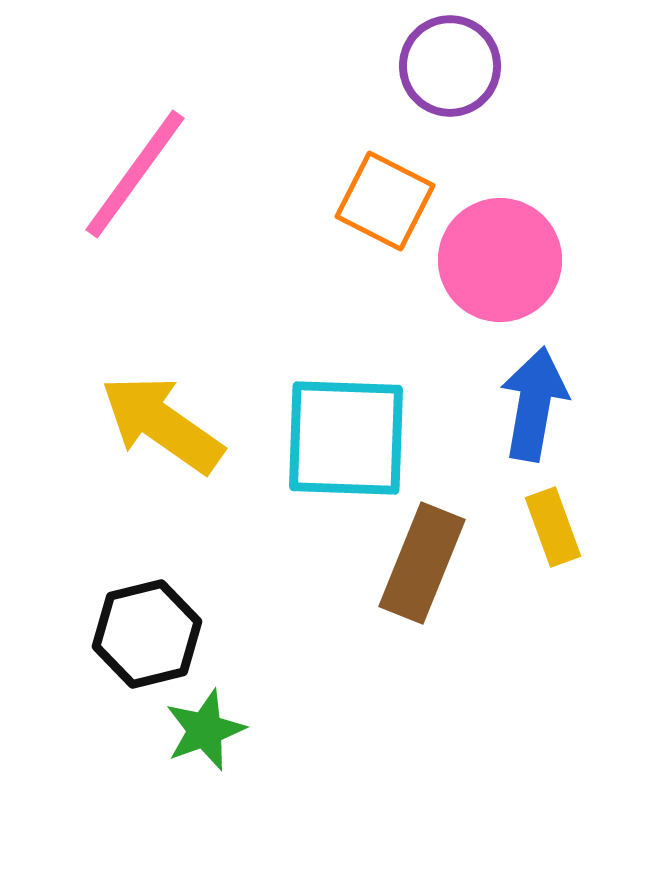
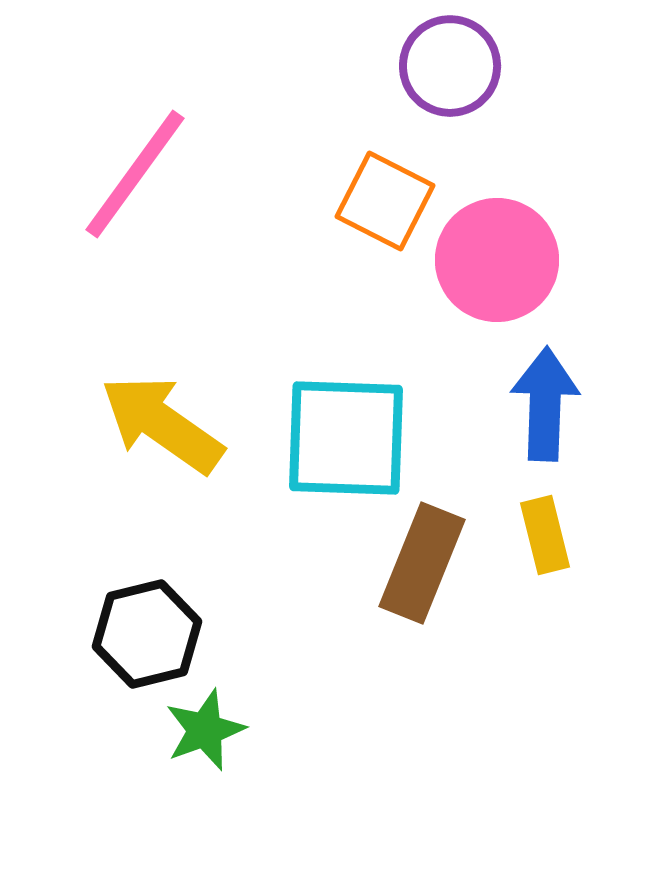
pink circle: moved 3 px left
blue arrow: moved 11 px right; rotated 8 degrees counterclockwise
yellow rectangle: moved 8 px left, 8 px down; rotated 6 degrees clockwise
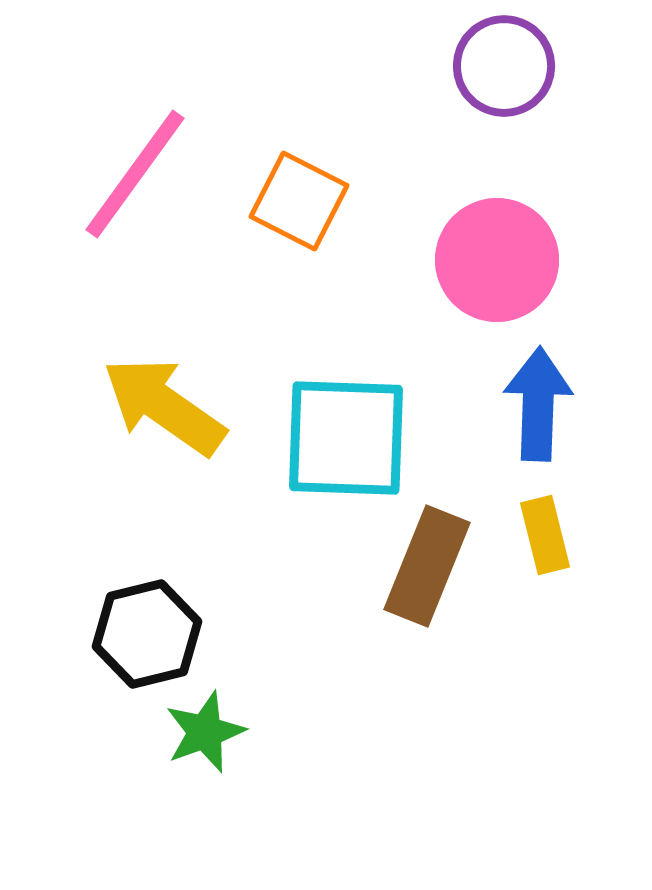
purple circle: moved 54 px right
orange square: moved 86 px left
blue arrow: moved 7 px left
yellow arrow: moved 2 px right, 18 px up
brown rectangle: moved 5 px right, 3 px down
green star: moved 2 px down
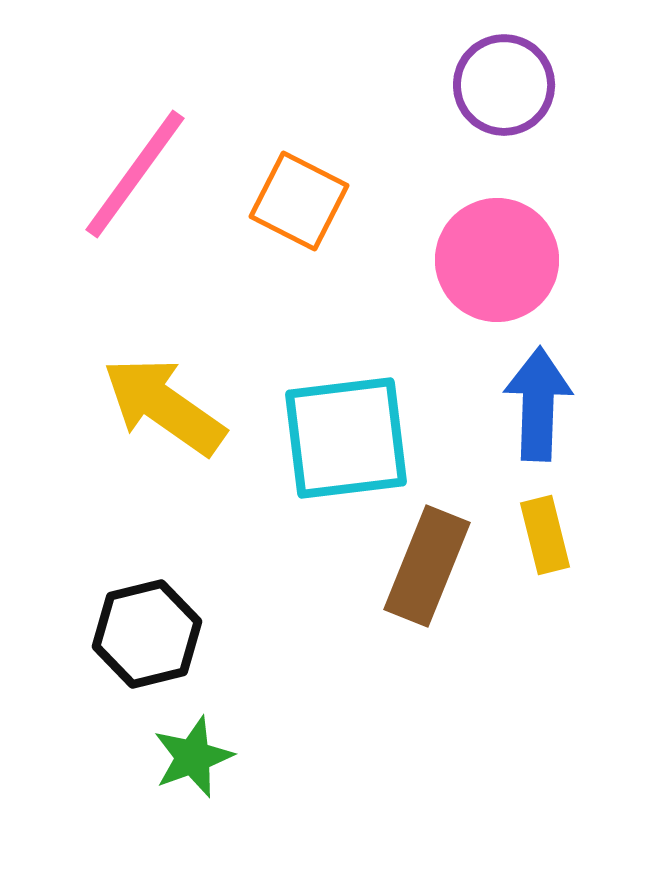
purple circle: moved 19 px down
cyan square: rotated 9 degrees counterclockwise
green star: moved 12 px left, 25 px down
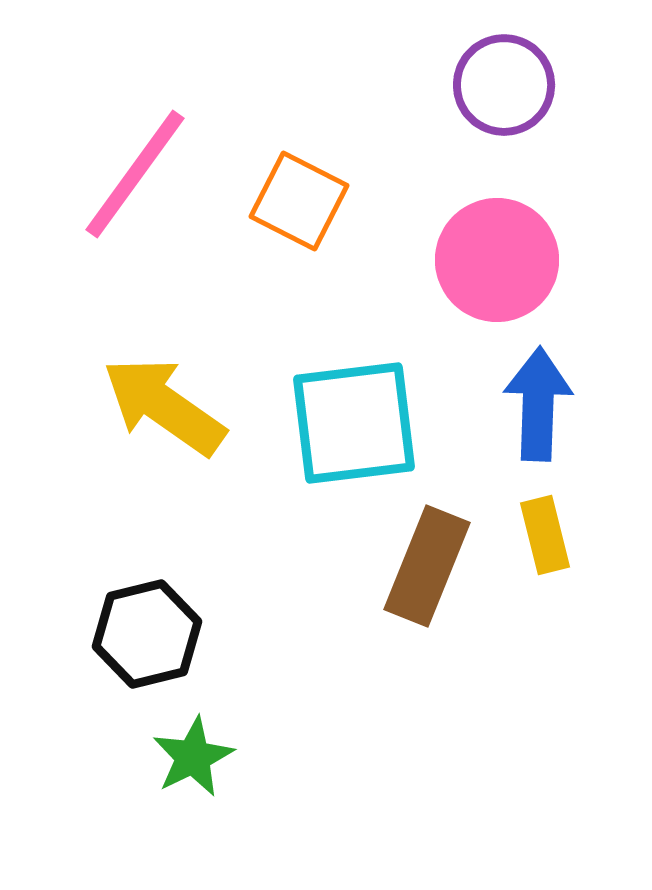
cyan square: moved 8 px right, 15 px up
green star: rotated 6 degrees counterclockwise
